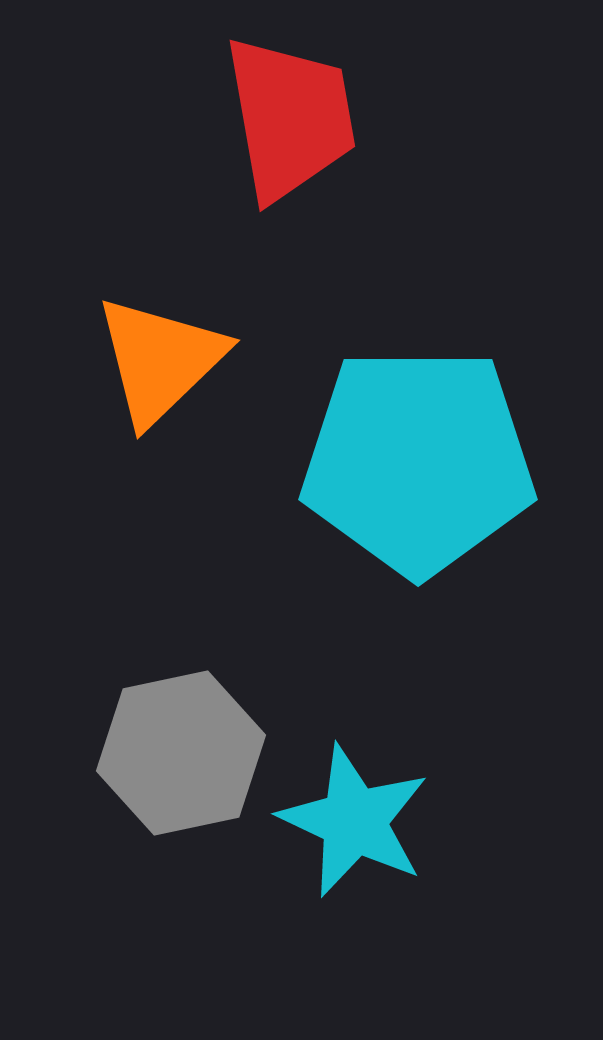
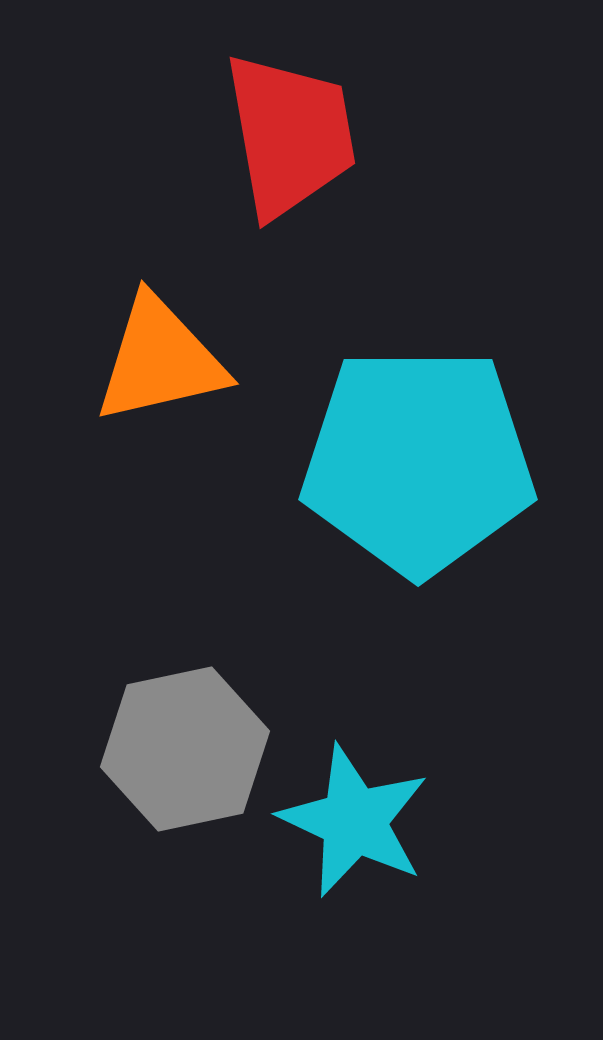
red trapezoid: moved 17 px down
orange triangle: rotated 31 degrees clockwise
gray hexagon: moved 4 px right, 4 px up
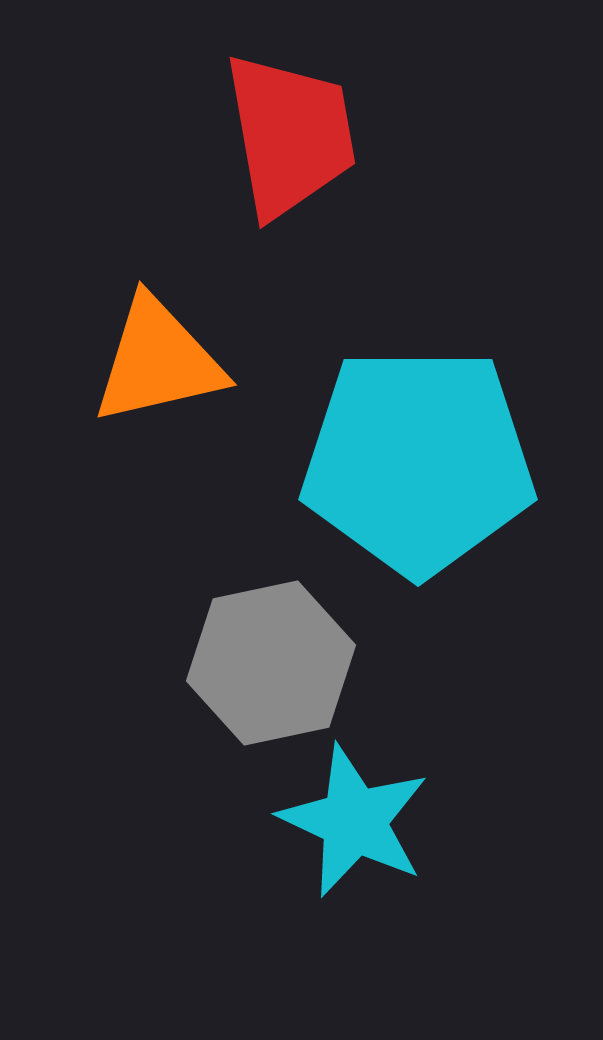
orange triangle: moved 2 px left, 1 px down
gray hexagon: moved 86 px right, 86 px up
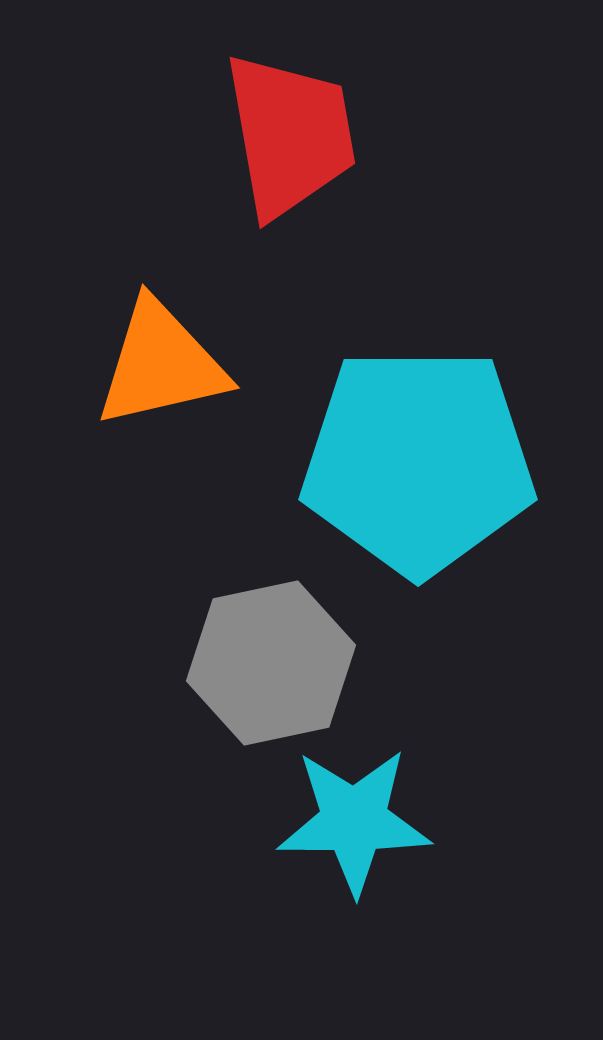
orange triangle: moved 3 px right, 3 px down
cyan star: rotated 25 degrees counterclockwise
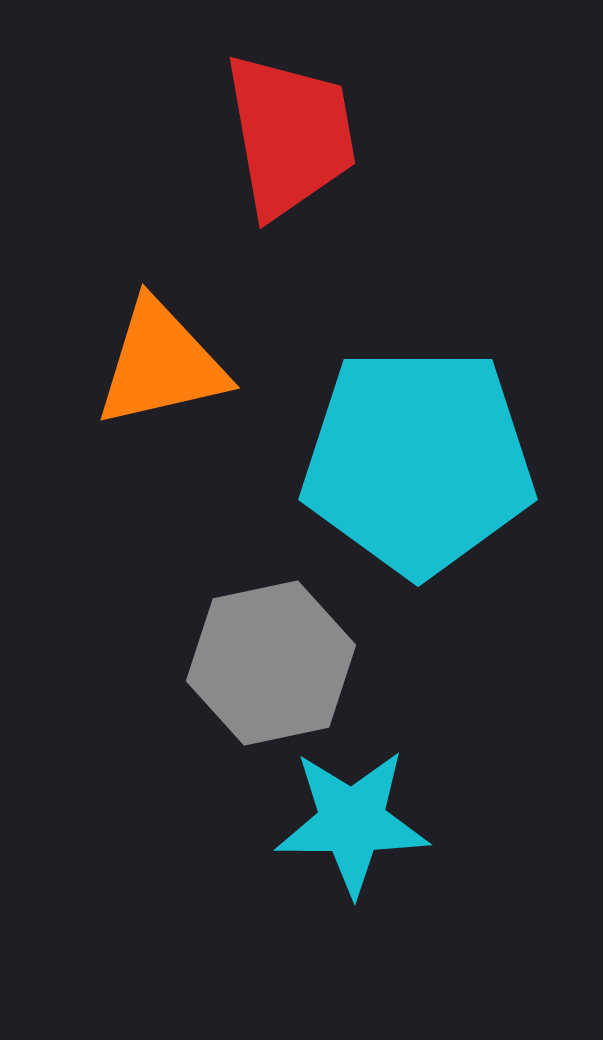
cyan star: moved 2 px left, 1 px down
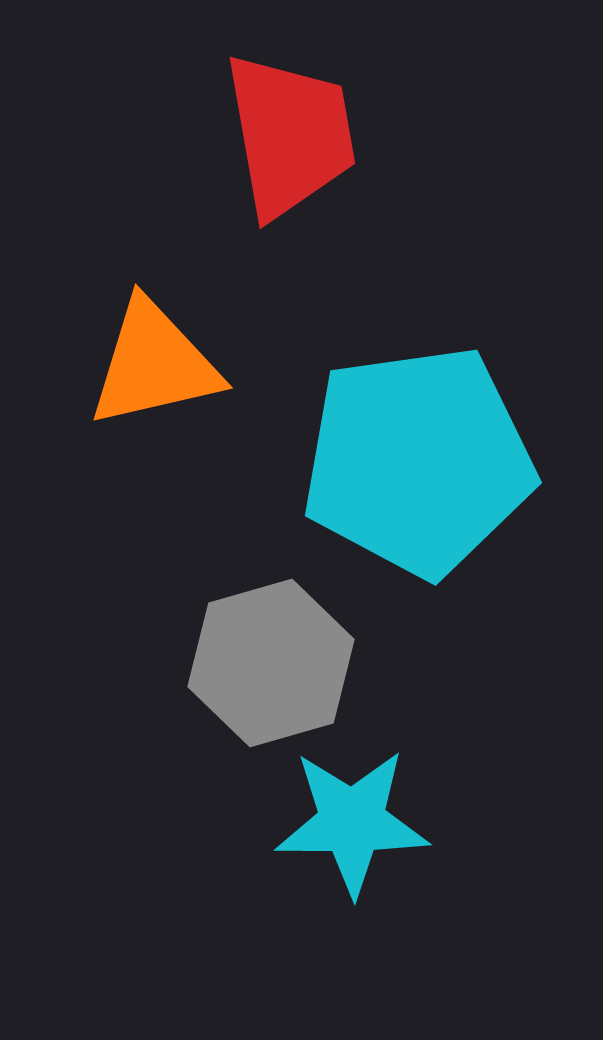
orange triangle: moved 7 px left
cyan pentagon: rotated 8 degrees counterclockwise
gray hexagon: rotated 4 degrees counterclockwise
